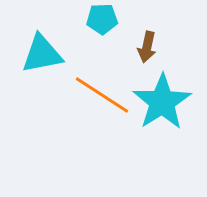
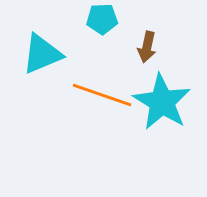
cyan triangle: rotated 12 degrees counterclockwise
orange line: rotated 14 degrees counterclockwise
cyan star: rotated 8 degrees counterclockwise
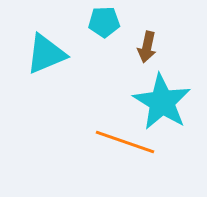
cyan pentagon: moved 2 px right, 3 px down
cyan triangle: moved 4 px right
orange line: moved 23 px right, 47 px down
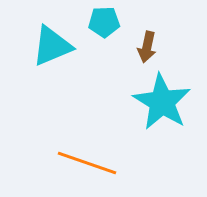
cyan triangle: moved 6 px right, 8 px up
orange line: moved 38 px left, 21 px down
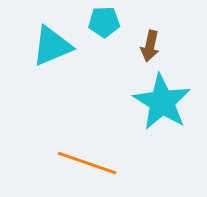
brown arrow: moved 3 px right, 1 px up
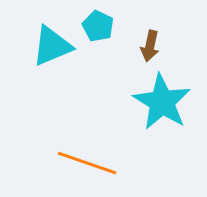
cyan pentagon: moved 6 px left, 4 px down; rotated 28 degrees clockwise
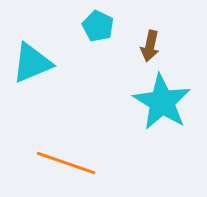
cyan triangle: moved 20 px left, 17 px down
orange line: moved 21 px left
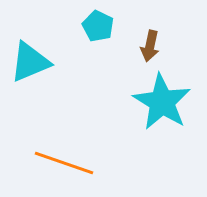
cyan triangle: moved 2 px left, 1 px up
orange line: moved 2 px left
